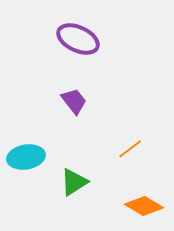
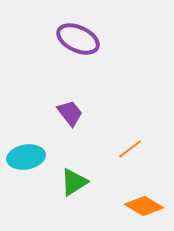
purple trapezoid: moved 4 px left, 12 px down
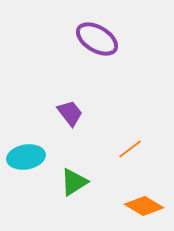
purple ellipse: moved 19 px right; rotated 6 degrees clockwise
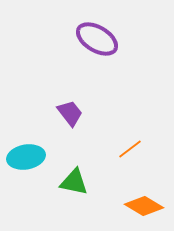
green triangle: rotated 44 degrees clockwise
